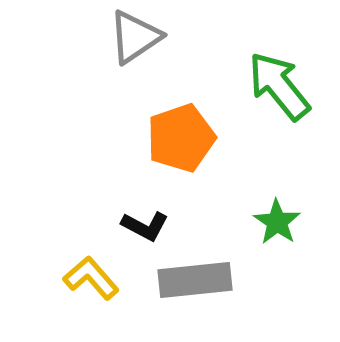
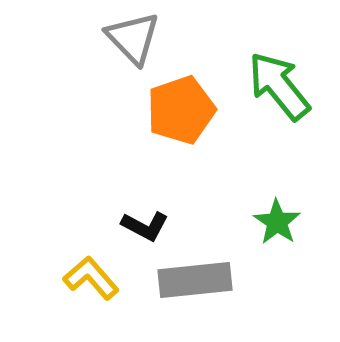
gray triangle: moved 2 px left, 1 px down; rotated 40 degrees counterclockwise
orange pentagon: moved 28 px up
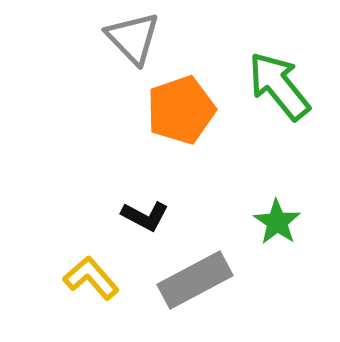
black L-shape: moved 10 px up
gray rectangle: rotated 22 degrees counterclockwise
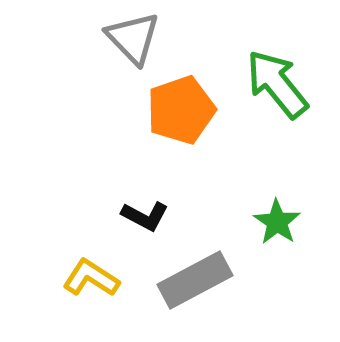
green arrow: moved 2 px left, 2 px up
yellow L-shape: rotated 16 degrees counterclockwise
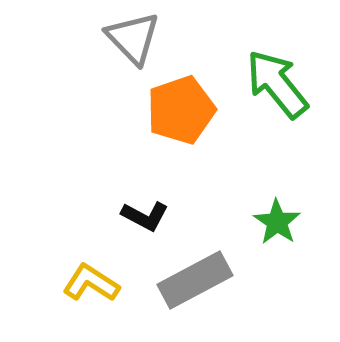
yellow L-shape: moved 5 px down
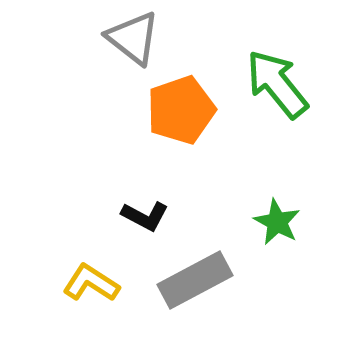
gray triangle: rotated 8 degrees counterclockwise
green star: rotated 6 degrees counterclockwise
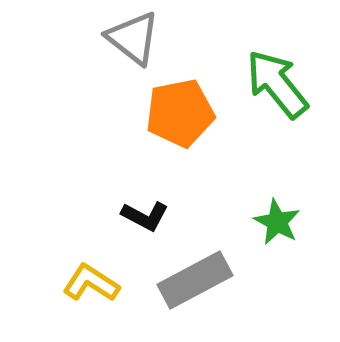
orange pentagon: moved 1 px left, 3 px down; rotated 8 degrees clockwise
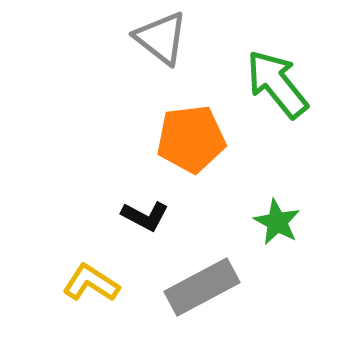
gray triangle: moved 28 px right
orange pentagon: moved 11 px right, 26 px down; rotated 4 degrees clockwise
gray rectangle: moved 7 px right, 7 px down
